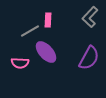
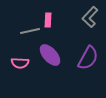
gray line: rotated 18 degrees clockwise
purple ellipse: moved 4 px right, 3 px down
purple semicircle: moved 1 px left
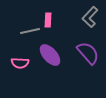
purple semicircle: moved 5 px up; rotated 70 degrees counterclockwise
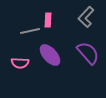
gray L-shape: moved 4 px left
